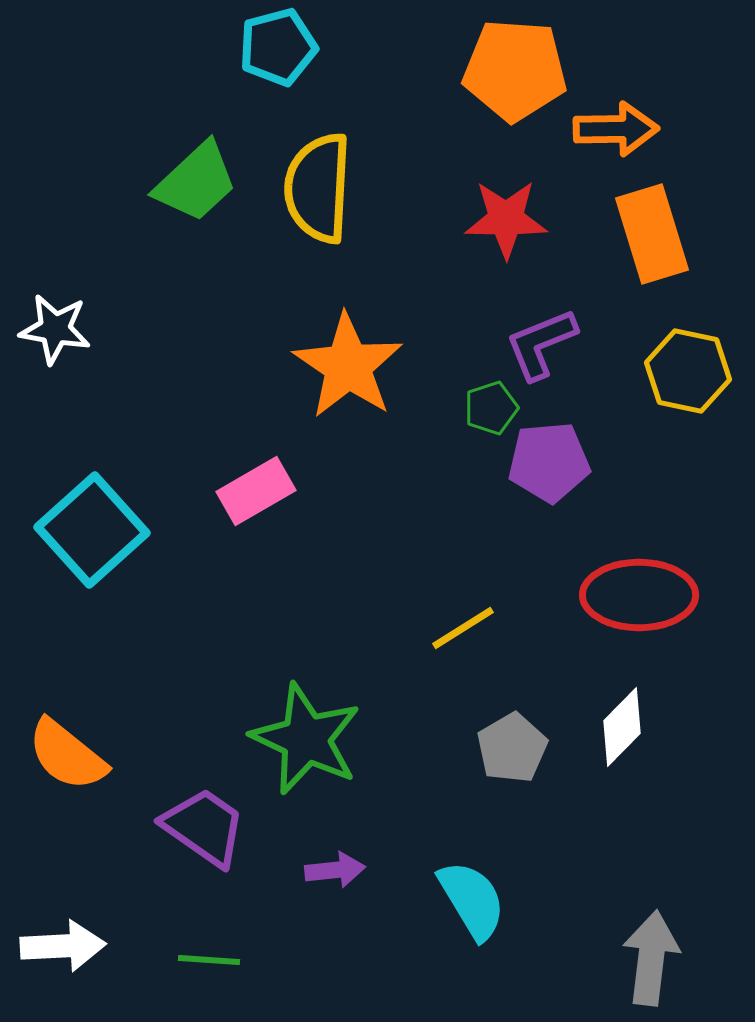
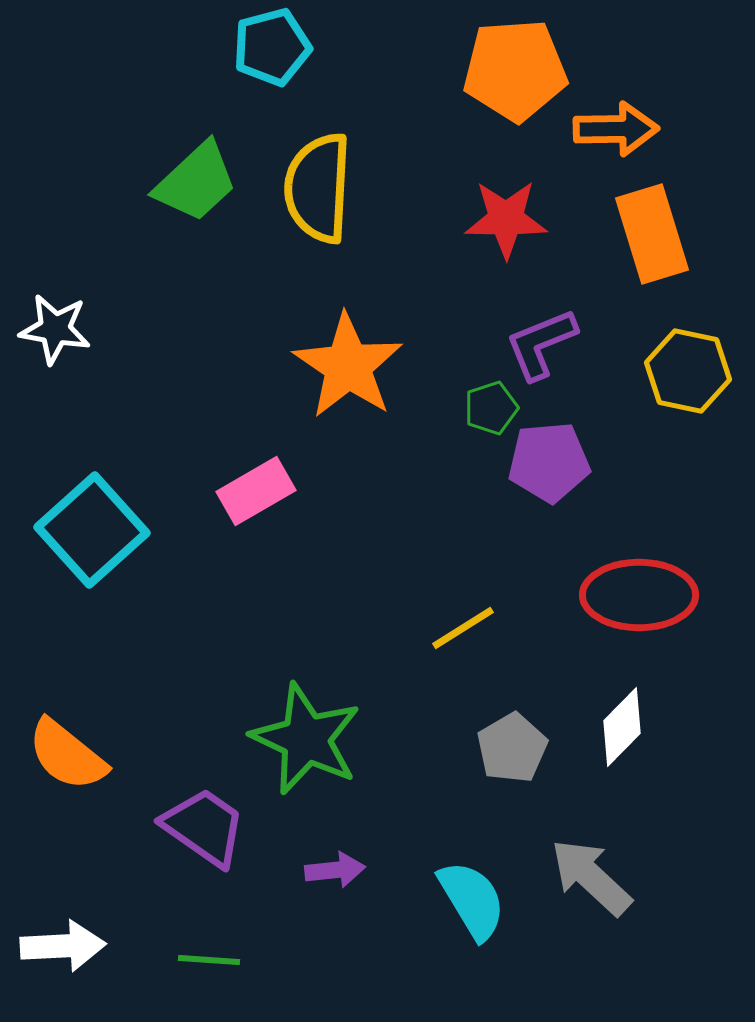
cyan pentagon: moved 6 px left
orange pentagon: rotated 8 degrees counterclockwise
gray arrow: moved 60 px left, 81 px up; rotated 54 degrees counterclockwise
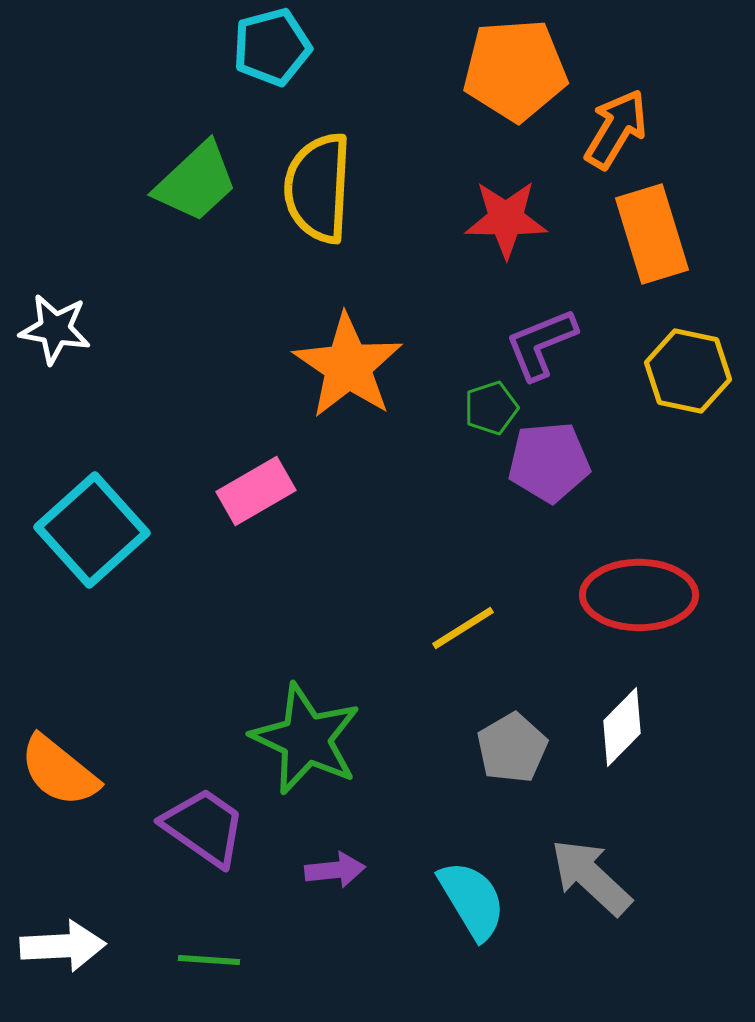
orange arrow: rotated 58 degrees counterclockwise
orange semicircle: moved 8 px left, 16 px down
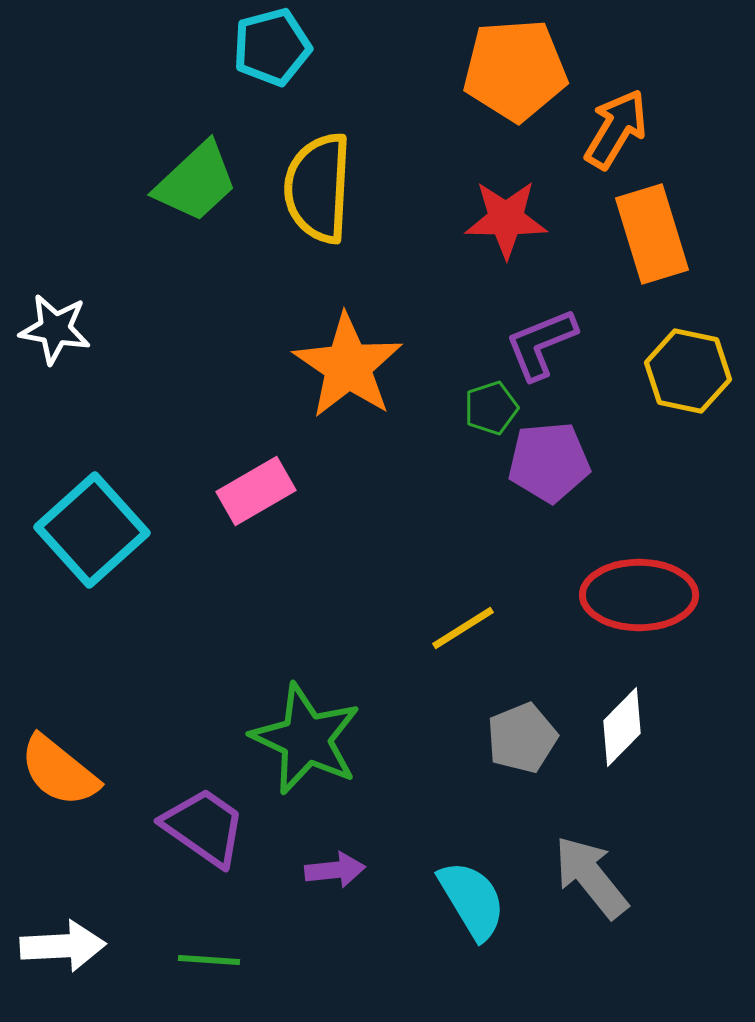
gray pentagon: moved 10 px right, 10 px up; rotated 8 degrees clockwise
gray arrow: rotated 8 degrees clockwise
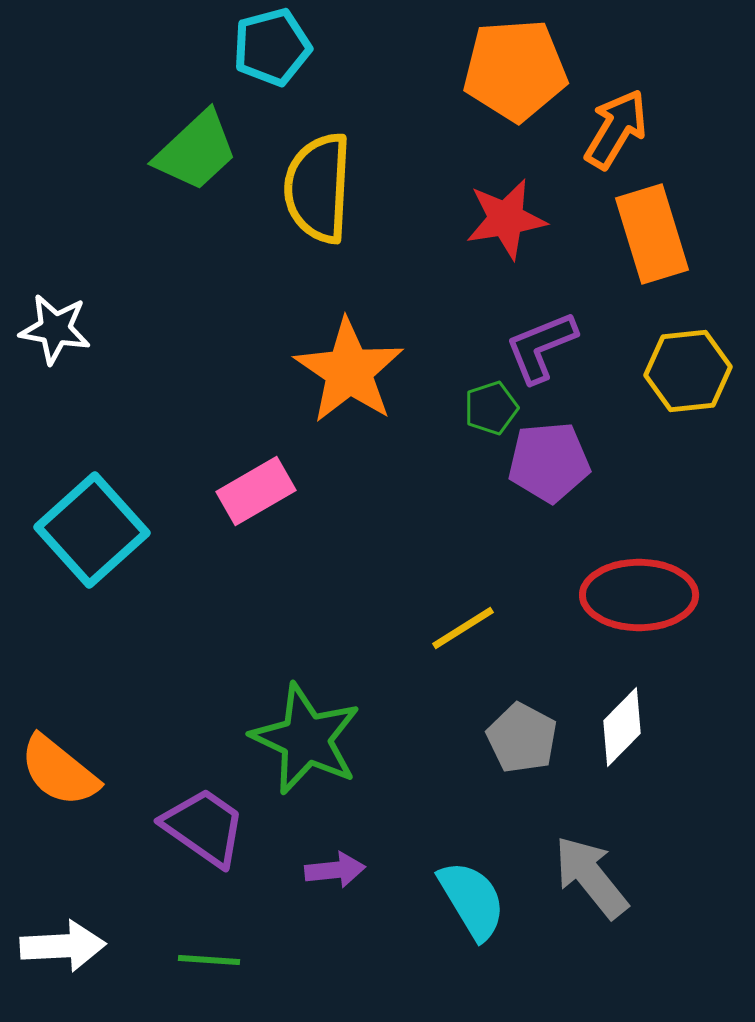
green trapezoid: moved 31 px up
red star: rotated 10 degrees counterclockwise
purple L-shape: moved 3 px down
orange star: moved 1 px right, 5 px down
yellow hexagon: rotated 18 degrees counterclockwise
gray pentagon: rotated 22 degrees counterclockwise
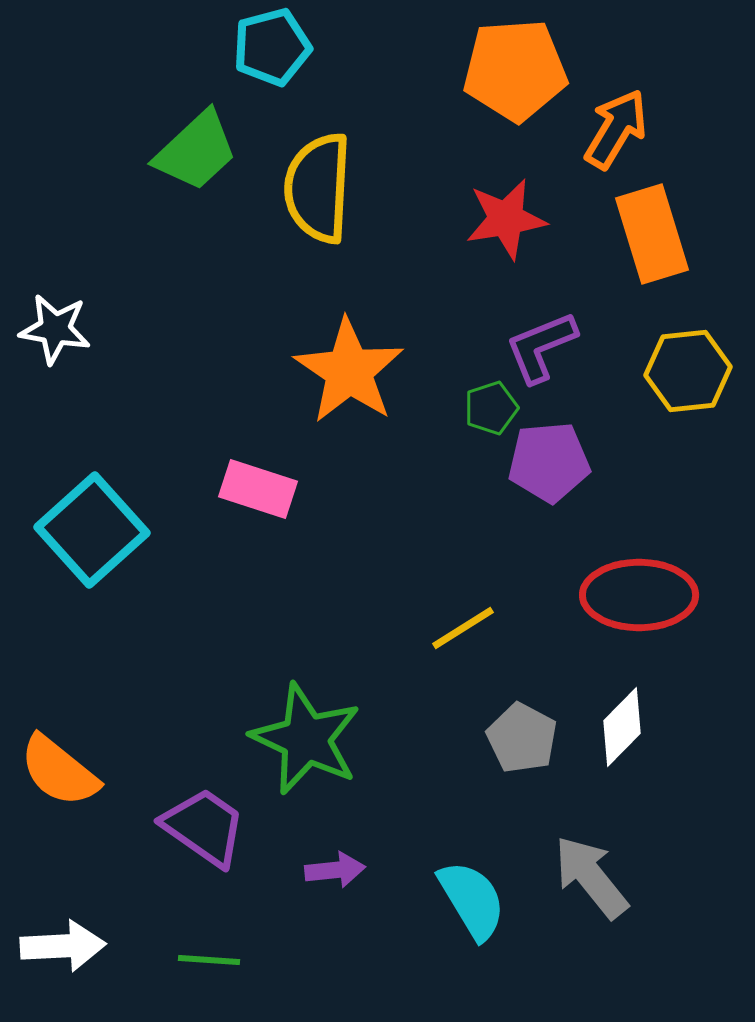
pink rectangle: moved 2 px right, 2 px up; rotated 48 degrees clockwise
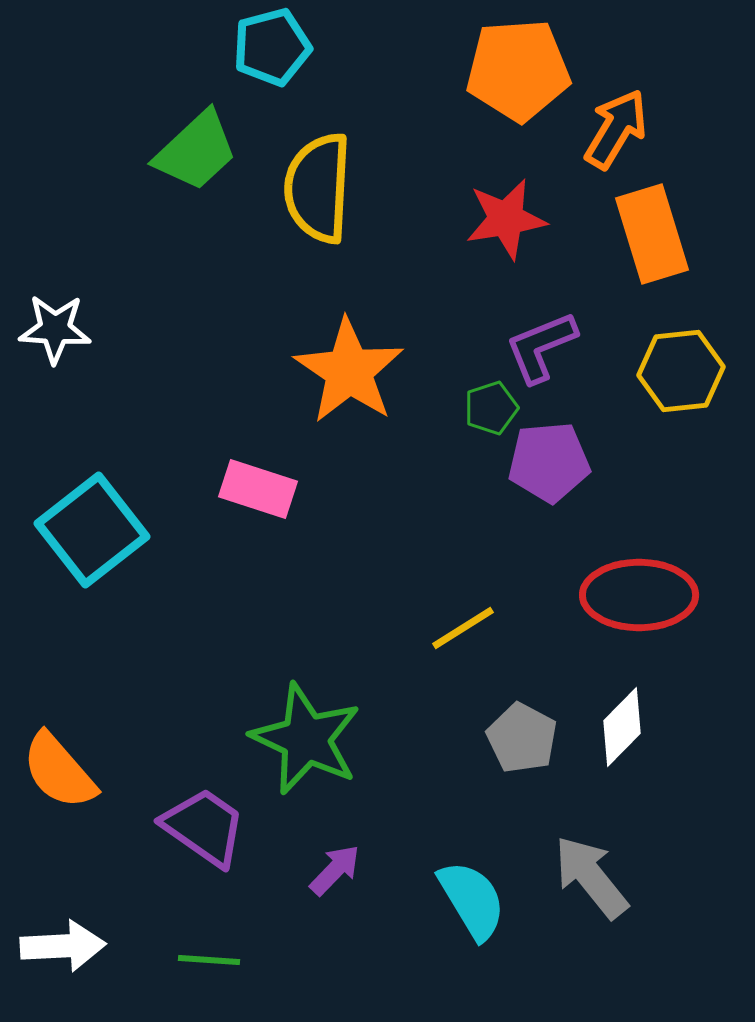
orange pentagon: moved 3 px right
white star: rotated 6 degrees counterclockwise
yellow hexagon: moved 7 px left
cyan square: rotated 4 degrees clockwise
orange semicircle: rotated 10 degrees clockwise
purple arrow: rotated 40 degrees counterclockwise
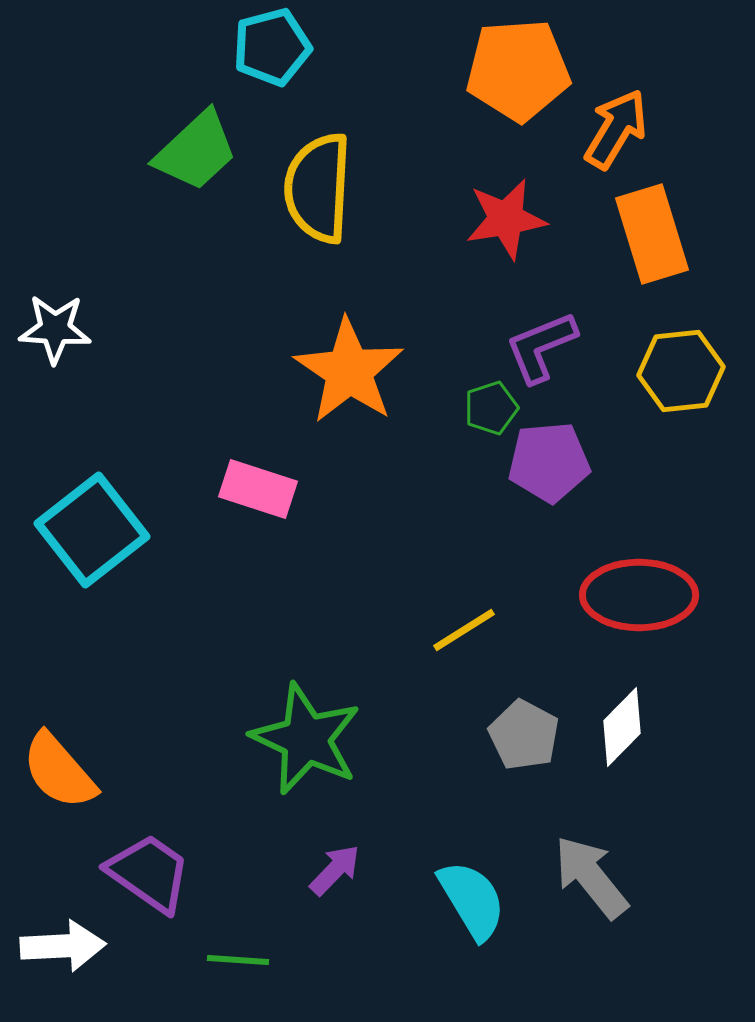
yellow line: moved 1 px right, 2 px down
gray pentagon: moved 2 px right, 3 px up
purple trapezoid: moved 55 px left, 46 px down
green line: moved 29 px right
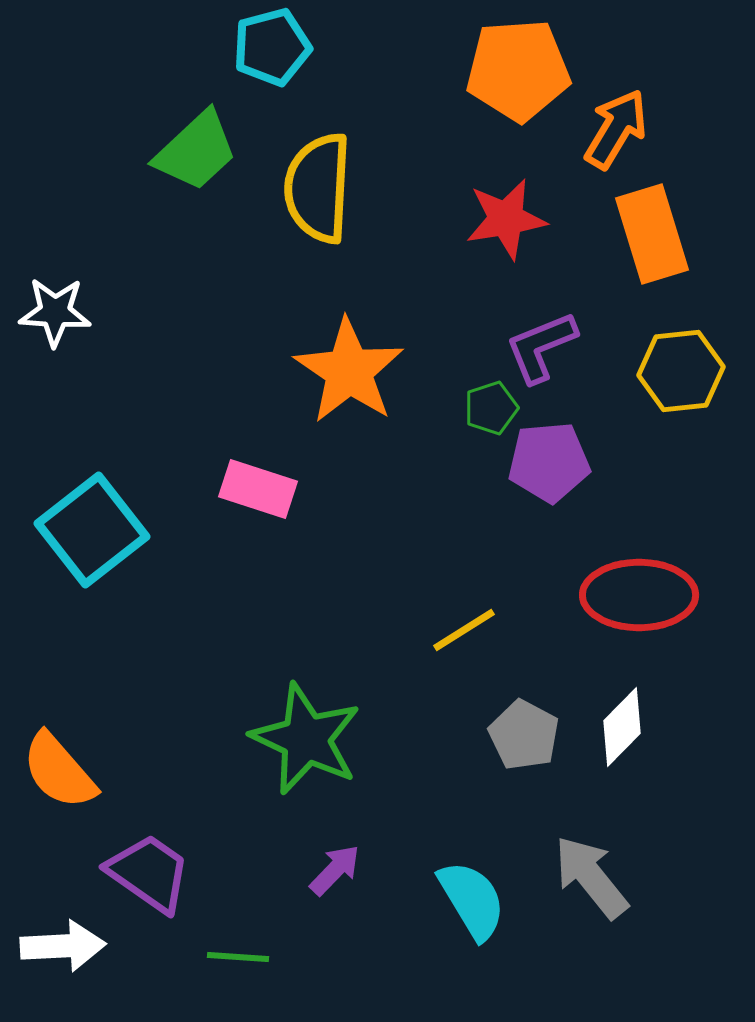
white star: moved 17 px up
green line: moved 3 px up
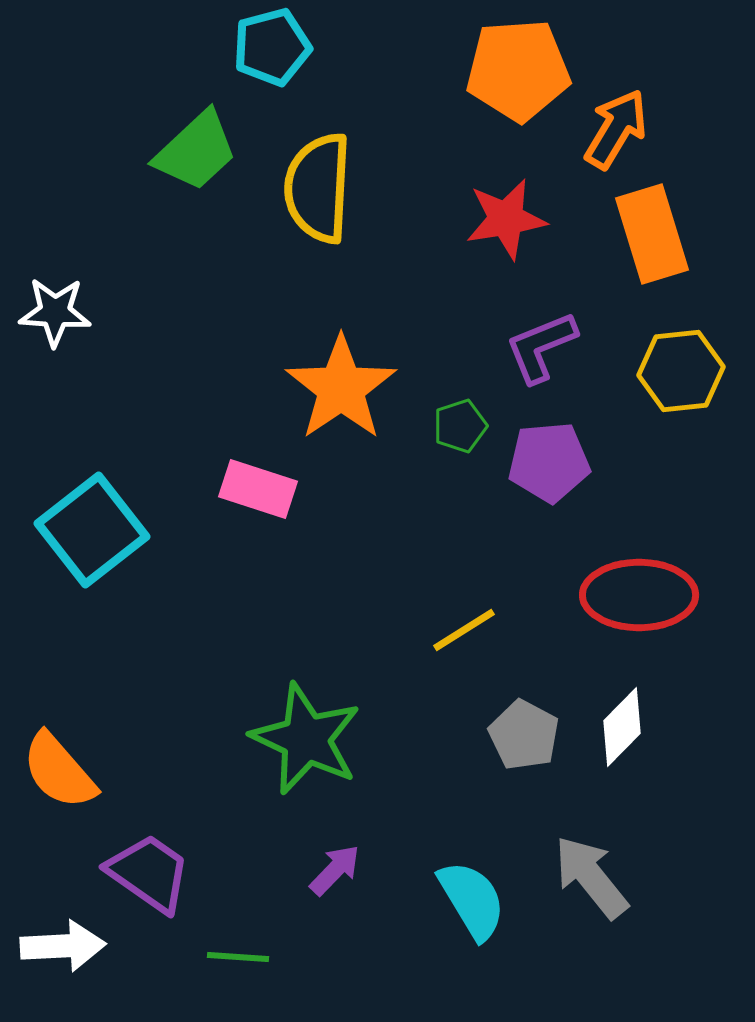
orange star: moved 8 px left, 17 px down; rotated 4 degrees clockwise
green pentagon: moved 31 px left, 18 px down
